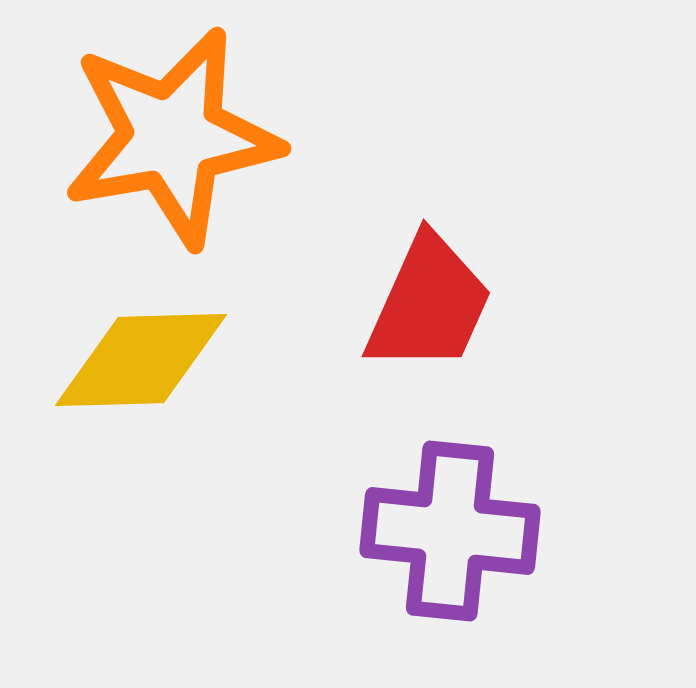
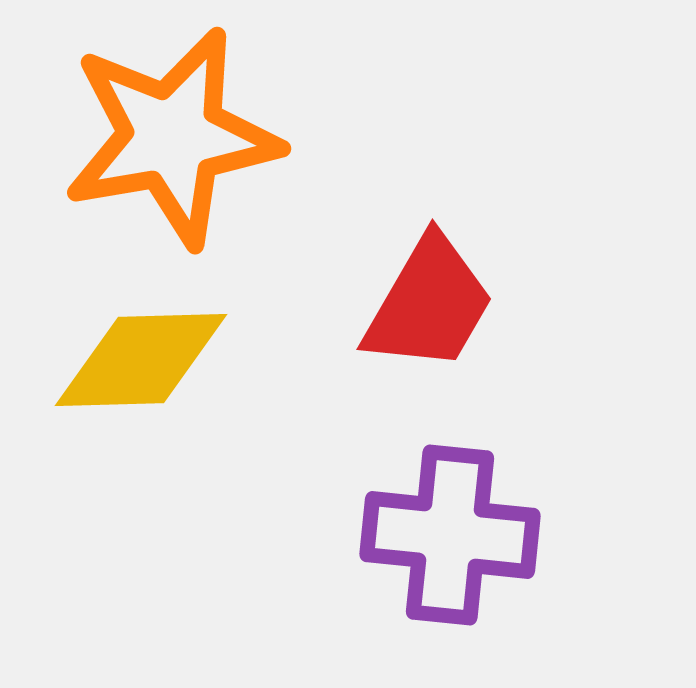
red trapezoid: rotated 6 degrees clockwise
purple cross: moved 4 px down
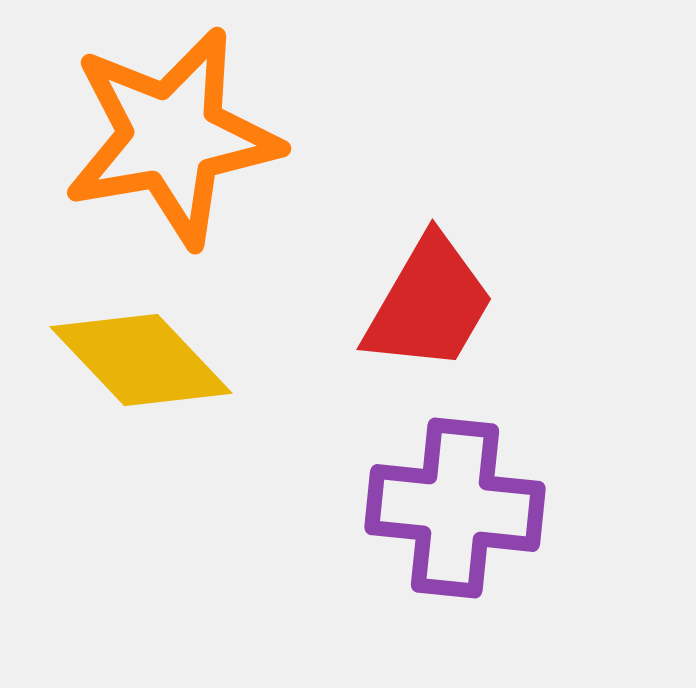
yellow diamond: rotated 48 degrees clockwise
purple cross: moved 5 px right, 27 px up
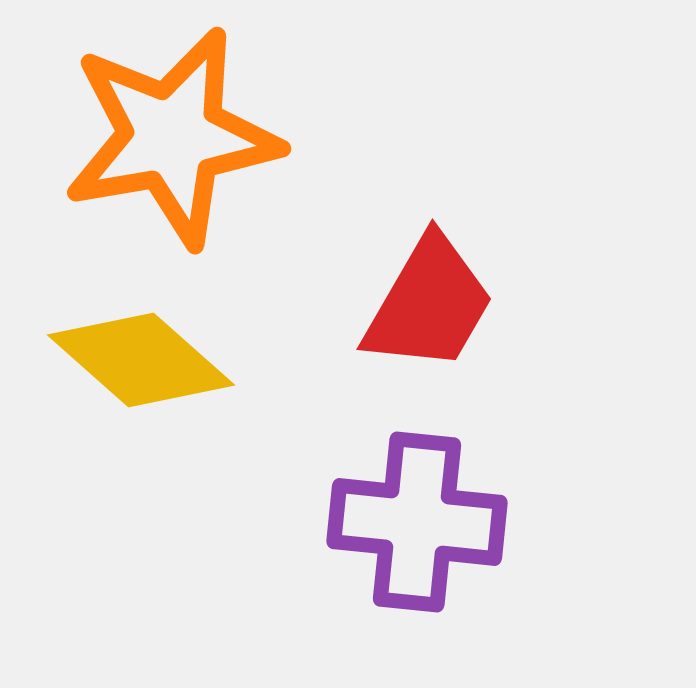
yellow diamond: rotated 5 degrees counterclockwise
purple cross: moved 38 px left, 14 px down
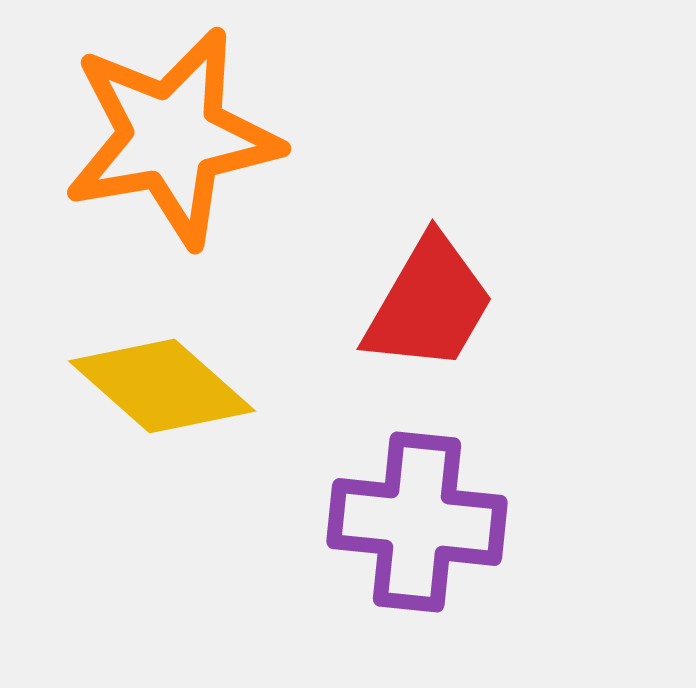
yellow diamond: moved 21 px right, 26 px down
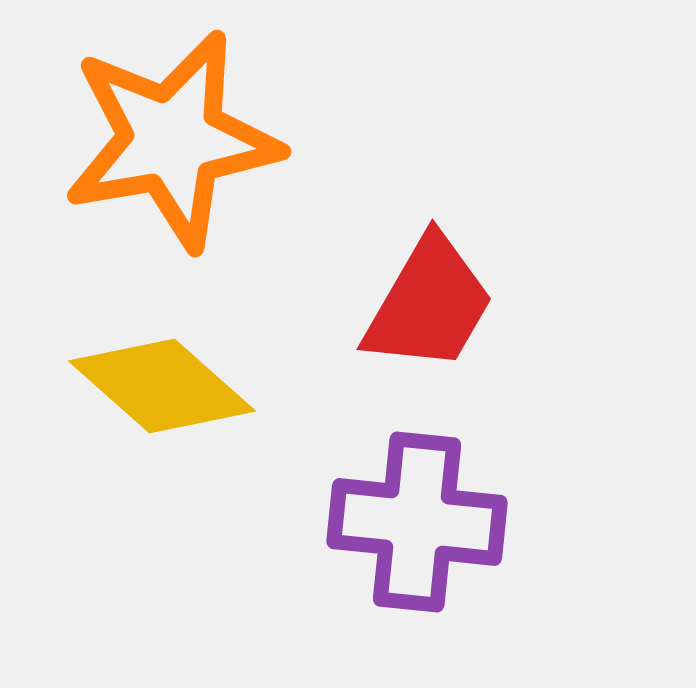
orange star: moved 3 px down
